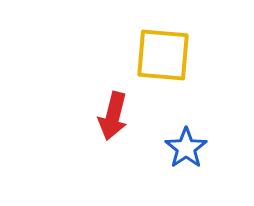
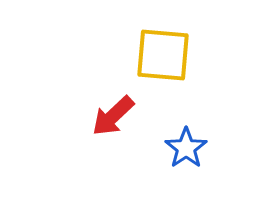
red arrow: rotated 33 degrees clockwise
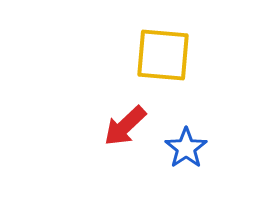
red arrow: moved 12 px right, 10 px down
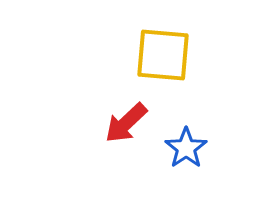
red arrow: moved 1 px right, 3 px up
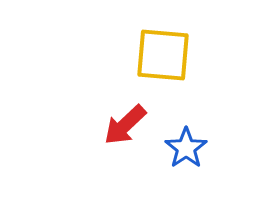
red arrow: moved 1 px left, 2 px down
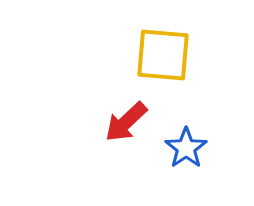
red arrow: moved 1 px right, 3 px up
